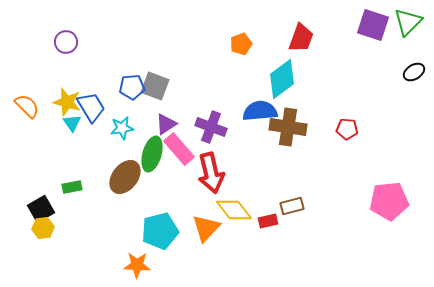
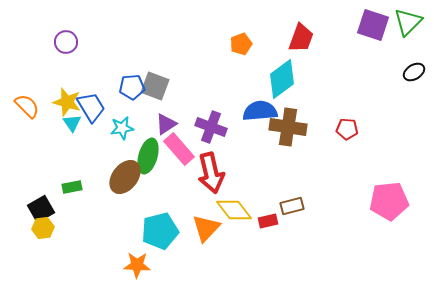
green ellipse: moved 4 px left, 2 px down
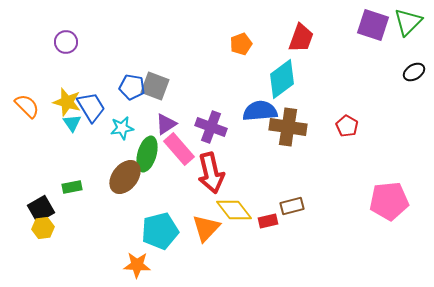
blue pentagon: rotated 15 degrees clockwise
red pentagon: moved 3 px up; rotated 25 degrees clockwise
green ellipse: moved 1 px left, 2 px up
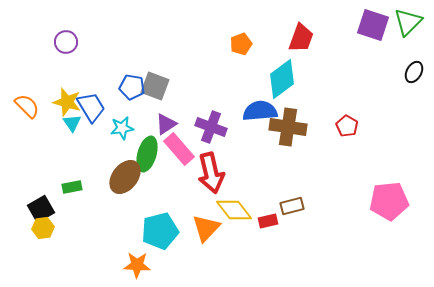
black ellipse: rotated 30 degrees counterclockwise
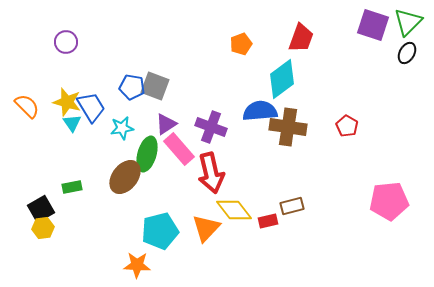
black ellipse: moved 7 px left, 19 px up
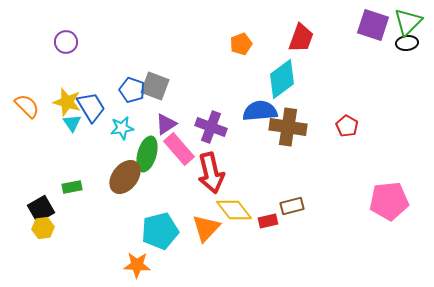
black ellipse: moved 10 px up; rotated 55 degrees clockwise
blue pentagon: moved 3 px down; rotated 10 degrees clockwise
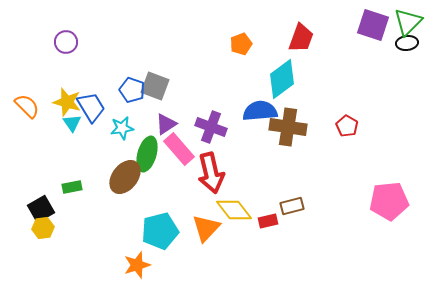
orange star: rotated 20 degrees counterclockwise
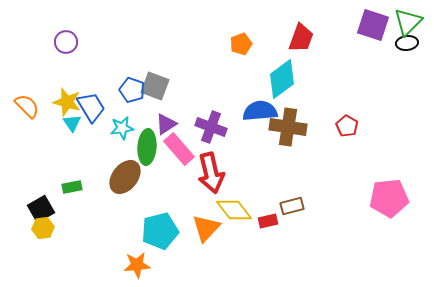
green ellipse: moved 7 px up; rotated 12 degrees counterclockwise
pink pentagon: moved 3 px up
orange star: rotated 12 degrees clockwise
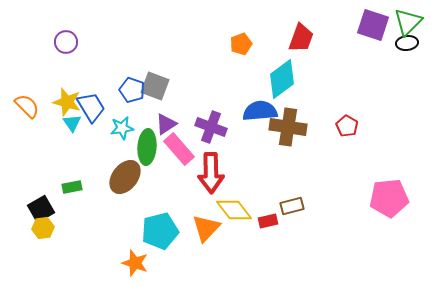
red arrow: rotated 12 degrees clockwise
orange star: moved 2 px left, 2 px up; rotated 24 degrees clockwise
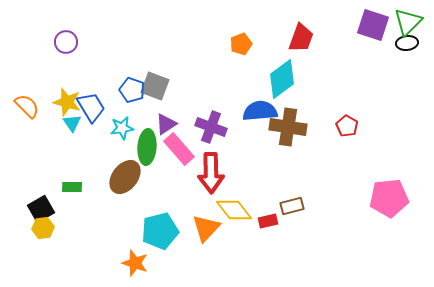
green rectangle: rotated 12 degrees clockwise
